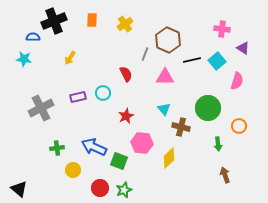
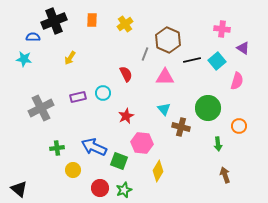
yellow diamond: moved 11 px left, 13 px down; rotated 15 degrees counterclockwise
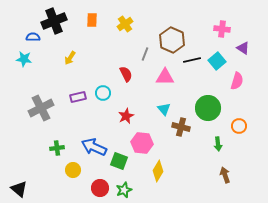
brown hexagon: moved 4 px right
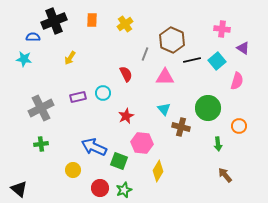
green cross: moved 16 px left, 4 px up
brown arrow: rotated 21 degrees counterclockwise
